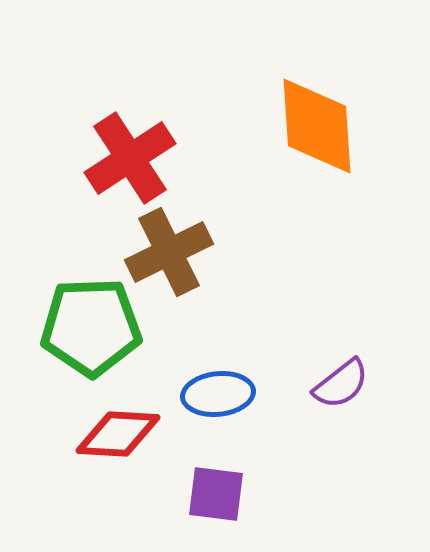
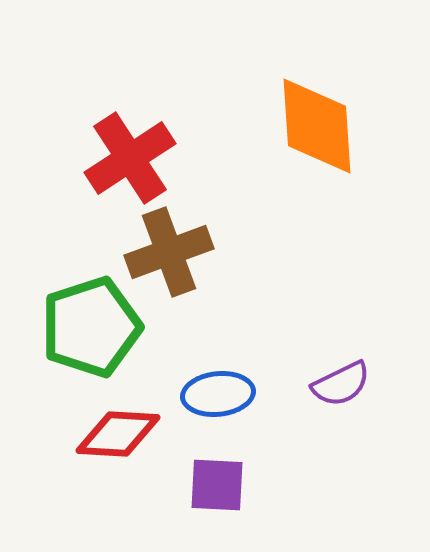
brown cross: rotated 6 degrees clockwise
green pentagon: rotated 16 degrees counterclockwise
purple semicircle: rotated 12 degrees clockwise
purple square: moved 1 px right, 9 px up; rotated 4 degrees counterclockwise
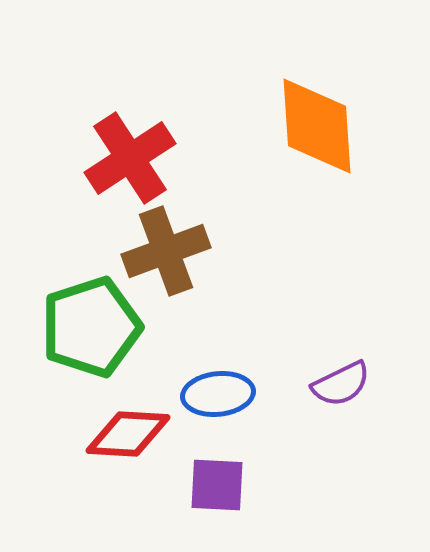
brown cross: moved 3 px left, 1 px up
red diamond: moved 10 px right
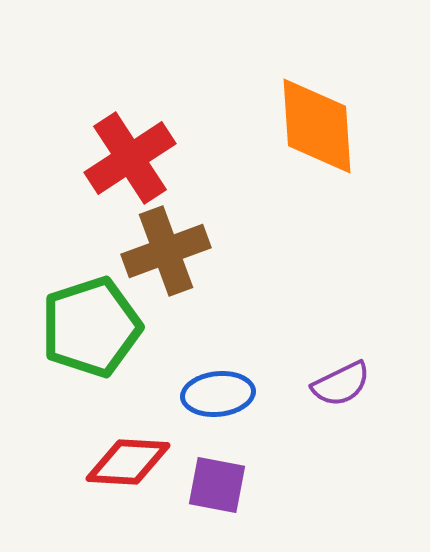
red diamond: moved 28 px down
purple square: rotated 8 degrees clockwise
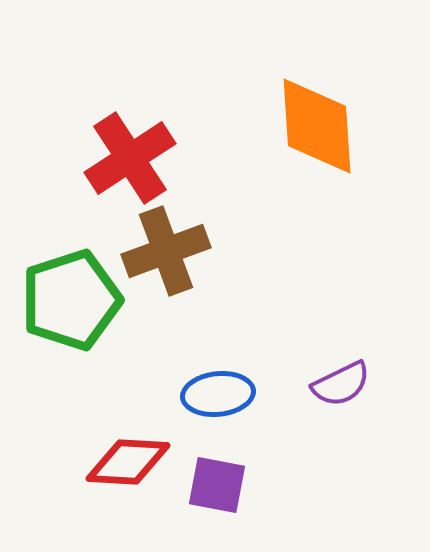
green pentagon: moved 20 px left, 27 px up
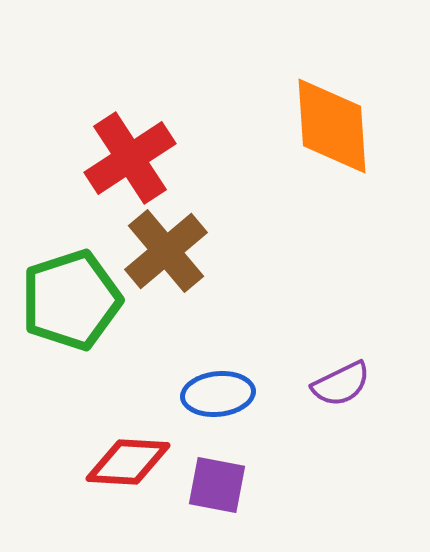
orange diamond: moved 15 px right
brown cross: rotated 20 degrees counterclockwise
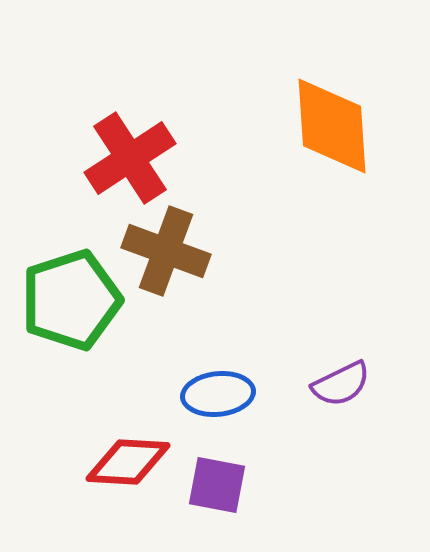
brown cross: rotated 30 degrees counterclockwise
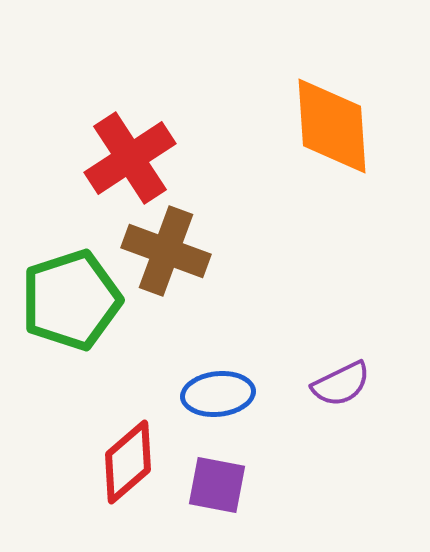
red diamond: rotated 44 degrees counterclockwise
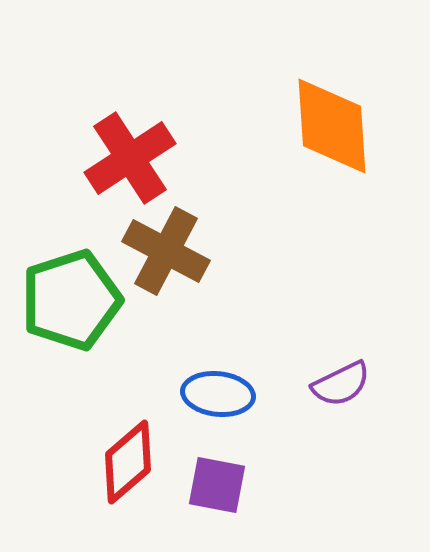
brown cross: rotated 8 degrees clockwise
blue ellipse: rotated 12 degrees clockwise
